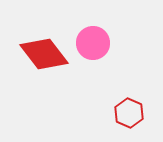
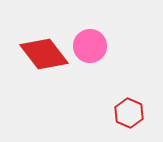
pink circle: moved 3 px left, 3 px down
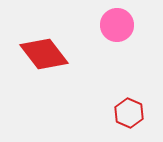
pink circle: moved 27 px right, 21 px up
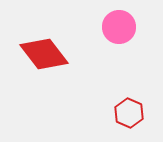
pink circle: moved 2 px right, 2 px down
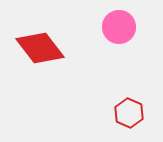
red diamond: moved 4 px left, 6 px up
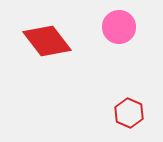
red diamond: moved 7 px right, 7 px up
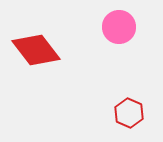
red diamond: moved 11 px left, 9 px down
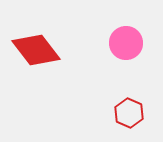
pink circle: moved 7 px right, 16 px down
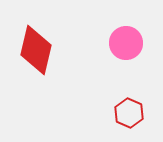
red diamond: rotated 51 degrees clockwise
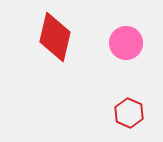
red diamond: moved 19 px right, 13 px up
